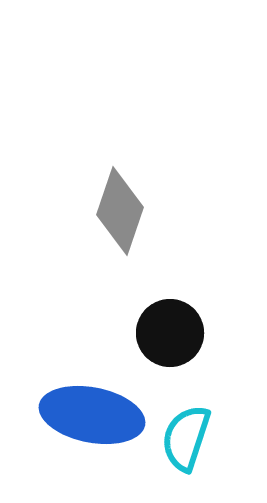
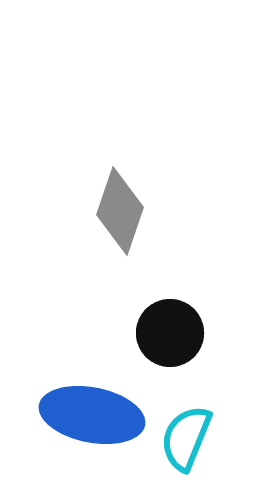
cyan semicircle: rotated 4 degrees clockwise
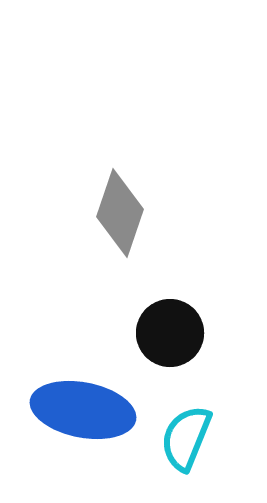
gray diamond: moved 2 px down
blue ellipse: moved 9 px left, 5 px up
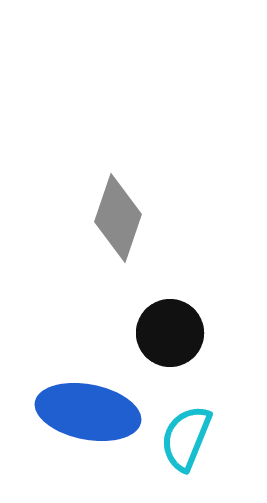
gray diamond: moved 2 px left, 5 px down
blue ellipse: moved 5 px right, 2 px down
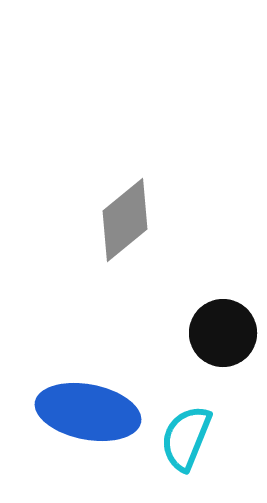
gray diamond: moved 7 px right, 2 px down; rotated 32 degrees clockwise
black circle: moved 53 px right
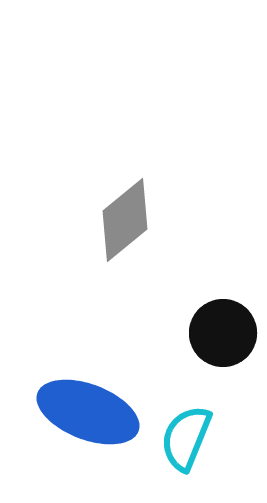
blue ellipse: rotated 10 degrees clockwise
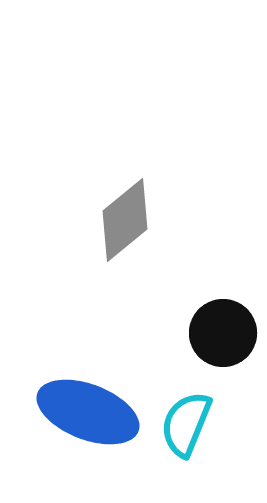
cyan semicircle: moved 14 px up
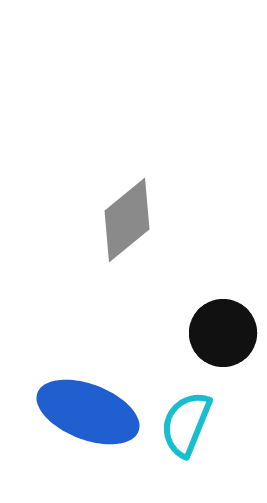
gray diamond: moved 2 px right
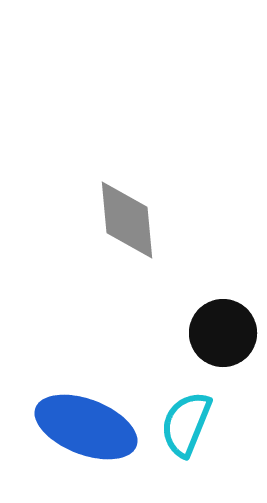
gray diamond: rotated 56 degrees counterclockwise
blue ellipse: moved 2 px left, 15 px down
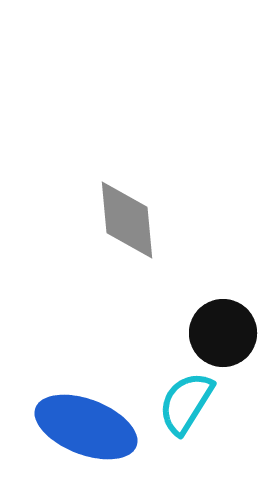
cyan semicircle: moved 21 px up; rotated 10 degrees clockwise
